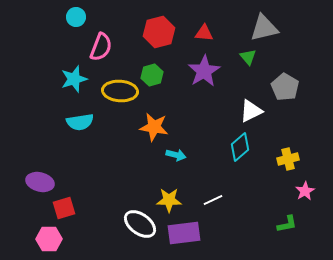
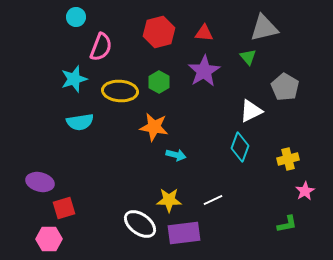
green hexagon: moved 7 px right, 7 px down; rotated 15 degrees counterclockwise
cyan diamond: rotated 28 degrees counterclockwise
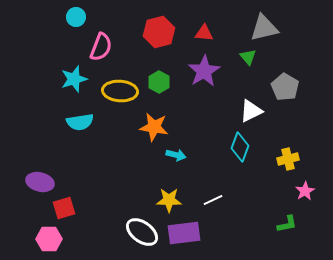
white ellipse: moved 2 px right, 8 px down
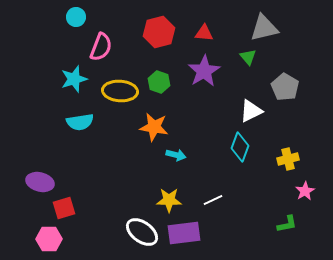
green hexagon: rotated 10 degrees counterclockwise
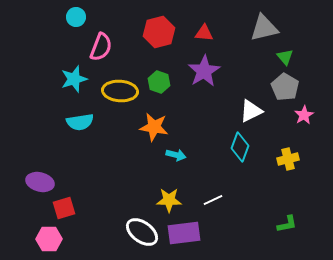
green triangle: moved 37 px right
pink star: moved 1 px left, 76 px up
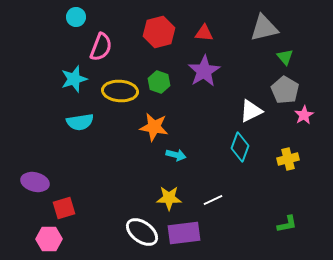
gray pentagon: moved 3 px down
purple ellipse: moved 5 px left
yellow star: moved 2 px up
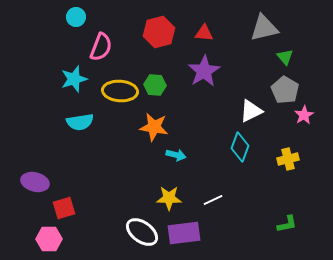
green hexagon: moved 4 px left, 3 px down; rotated 15 degrees counterclockwise
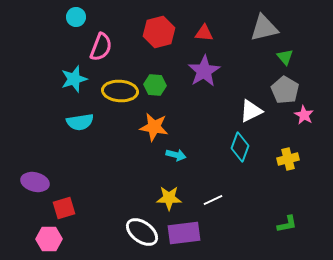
pink star: rotated 12 degrees counterclockwise
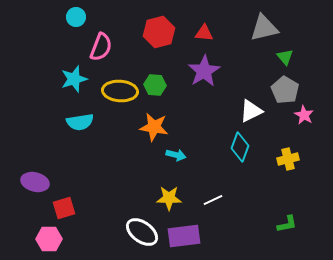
purple rectangle: moved 3 px down
